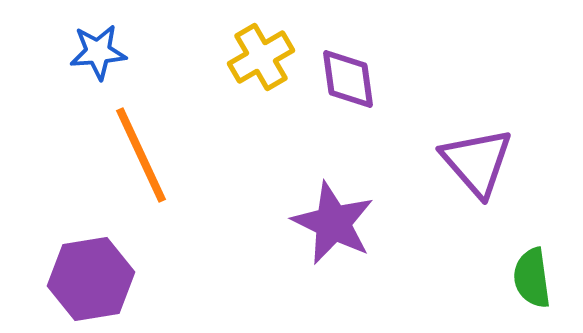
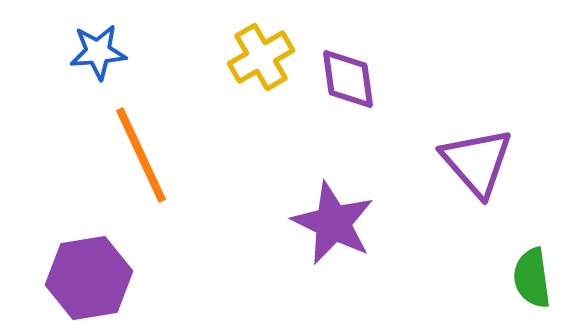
purple hexagon: moved 2 px left, 1 px up
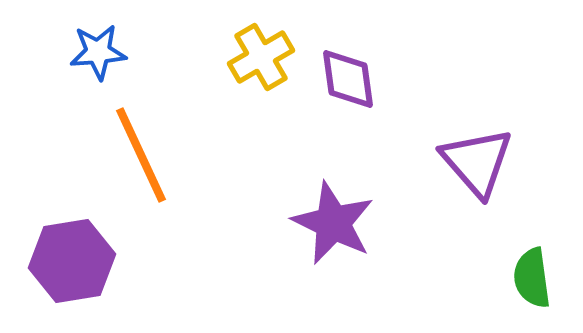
purple hexagon: moved 17 px left, 17 px up
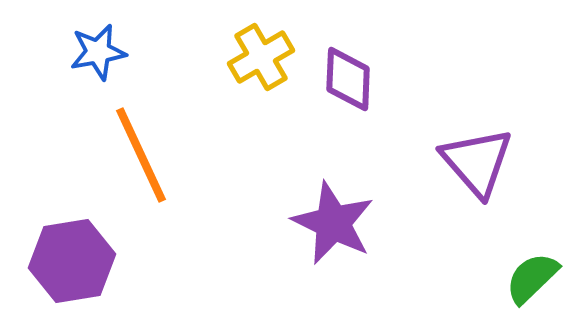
blue star: rotated 6 degrees counterclockwise
purple diamond: rotated 10 degrees clockwise
green semicircle: rotated 54 degrees clockwise
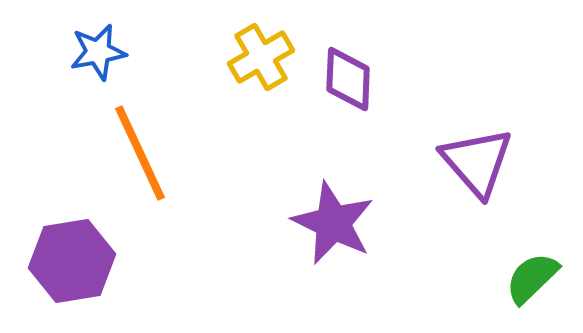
orange line: moved 1 px left, 2 px up
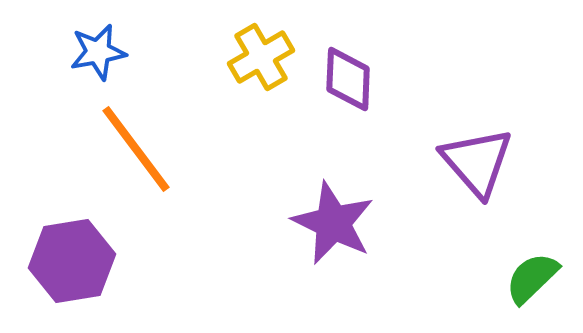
orange line: moved 4 px left, 4 px up; rotated 12 degrees counterclockwise
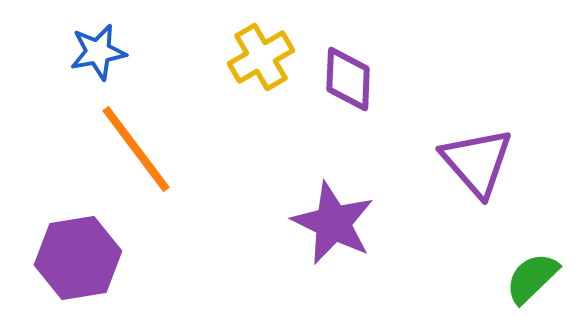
purple hexagon: moved 6 px right, 3 px up
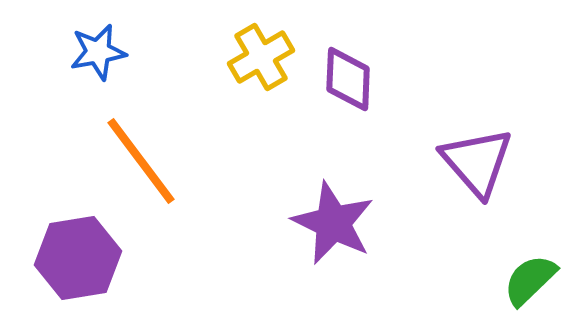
orange line: moved 5 px right, 12 px down
green semicircle: moved 2 px left, 2 px down
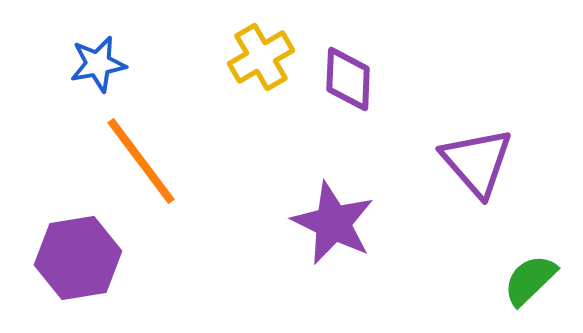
blue star: moved 12 px down
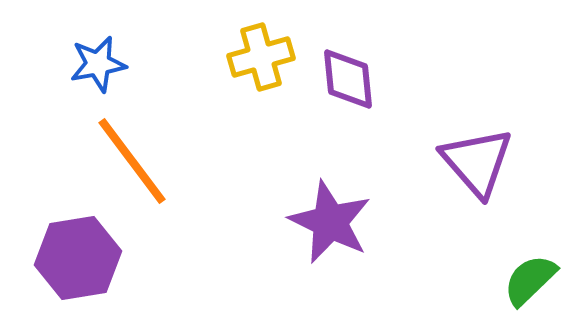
yellow cross: rotated 14 degrees clockwise
purple diamond: rotated 8 degrees counterclockwise
orange line: moved 9 px left
purple star: moved 3 px left, 1 px up
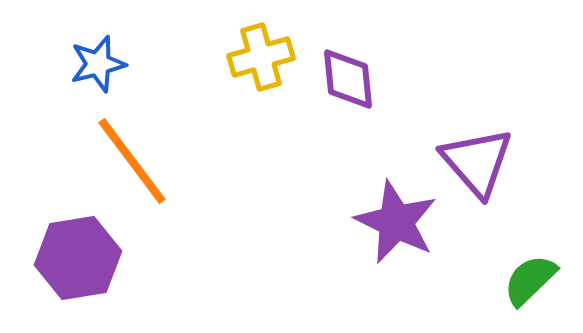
blue star: rotated 4 degrees counterclockwise
purple star: moved 66 px right
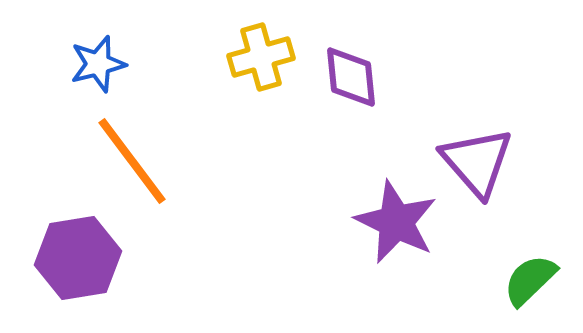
purple diamond: moved 3 px right, 2 px up
